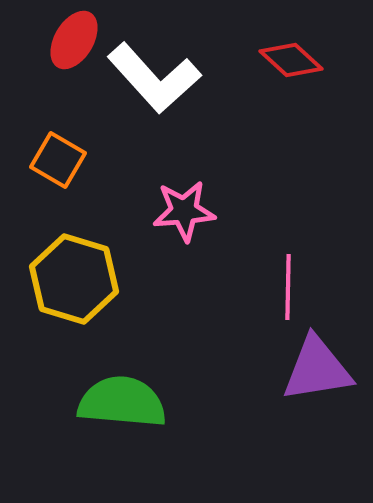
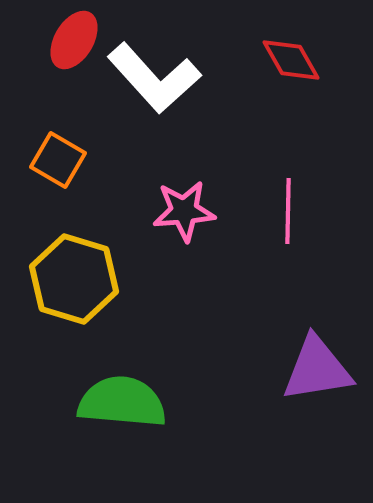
red diamond: rotated 18 degrees clockwise
pink line: moved 76 px up
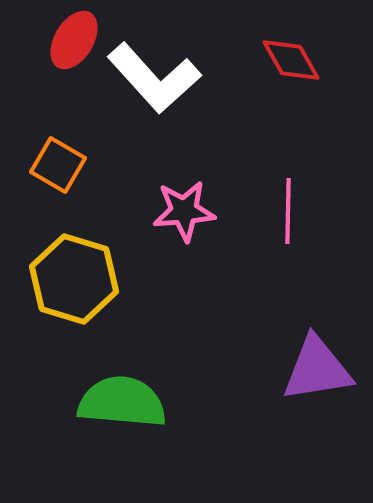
orange square: moved 5 px down
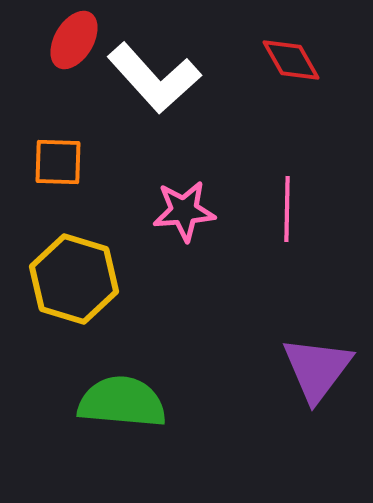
orange square: moved 3 px up; rotated 28 degrees counterclockwise
pink line: moved 1 px left, 2 px up
purple triangle: rotated 44 degrees counterclockwise
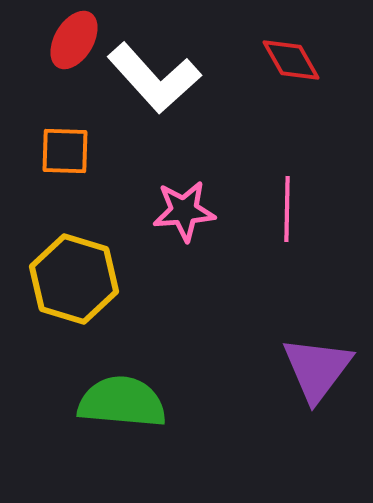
orange square: moved 7 px right, 11 px up
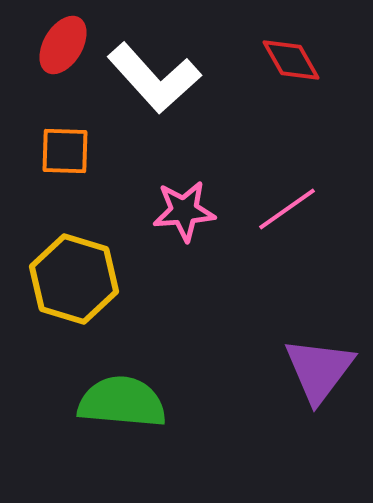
red ellipse: moved 11 px left, 5 px down
pink line: rotated 54 degrees clockwise
purple triangle: moved 2 px right, 1 px down
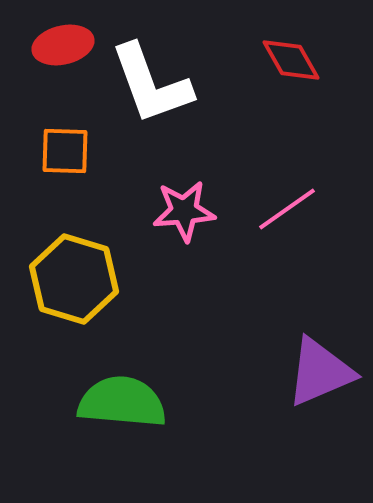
red ellipse: rotated 46 degrees clockwise
white L-shape: moved 3 px left, 6 px down; rotated 22 degrees clockwise
purple triangle: moved 1 px right, 2 px down; rotated 30 degrees clockwise
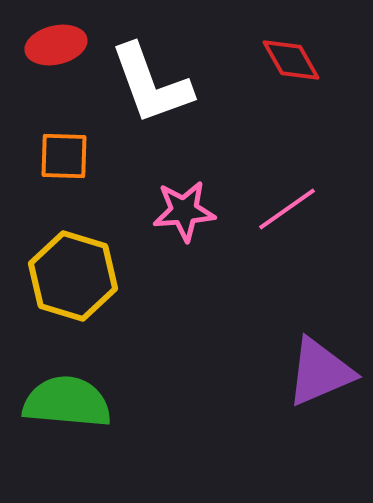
red ellipse: moved 7 px left
orange square: moved 1 px left, 5 px down
yellow hexagon: moved 1 px left, 3 px up
green semicircle: moved 55 px left
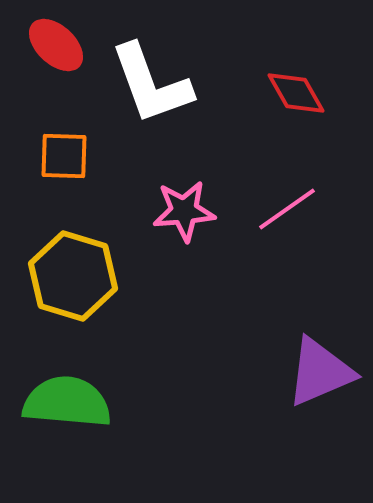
red ellipse: rotated 56 degrees clockwise
red diamond: moved 5 px right, 33 px down
